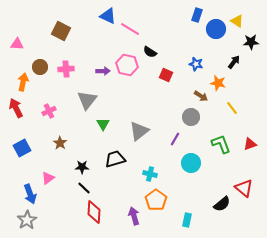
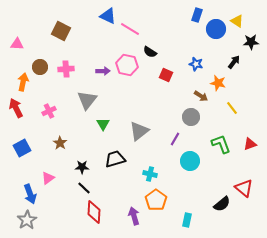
cyan circle at (191, 163): moved 1 px left, 2 px up
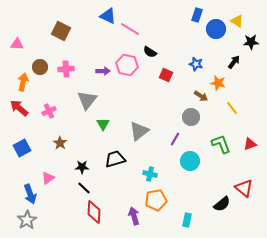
red arrow at (16, 108): moved 3 px right; rotated 24 degrees counterclockwise
orange pentagon at (156, 200): rotated 25 degrees clockwise
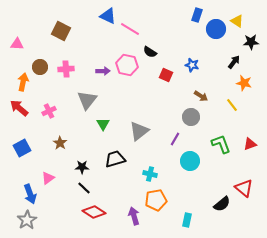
blue star at (196, 64): moved 4 px left, 1 px down
orange star at (218, 83): moved 26 px right
yellow line at (232, 108): moved 3 px up
red diamond at (94, 212): rotated 60 degrees counterclockwise
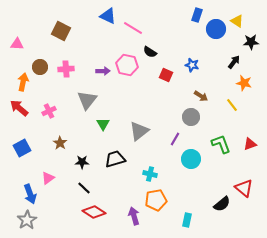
pink line at (130, 29): moved 3 px right, 1 px up
cyan circle at (190, 161): moved 1 px right, 2 px up
black star at (82, 167): moved 5 px up
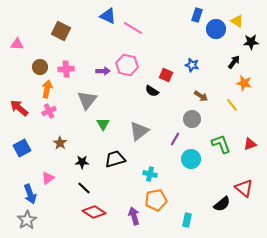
black semicircle at (150, 52): moved 2 px right, 39 px down
orange arrow at (23, 82): moved 24 px right, 7 px down
gray circle at (191, 117): moved 1 px right, 2 px down
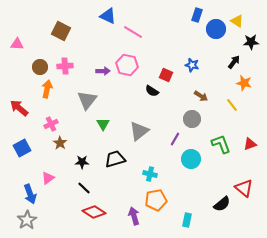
pink line at (133, 28): moved 4 px down
pink cross at (66, 69): moved 1 px left, 3 px up
pink cross at (49, 111): moved 2 px right, 13 px down
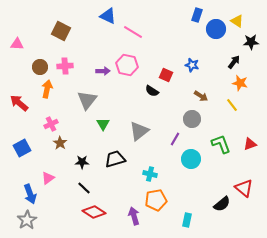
orange star at (244, 83): moved 4 px left
red arrow at (19, 108): moved 5 px up
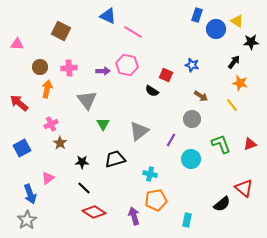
pink cross at (65, 66): moved 4 px right, 2 px down
gray triangle at (87, 100): rotated 15 degrees counterclockwise
purple line at (175, 139): moved 4 px left, 1 px down
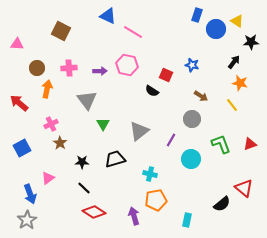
brown circle at (40, 67): moved 3 px left, 1 px down
purple arrow at (103, 71): moved 3 px left
